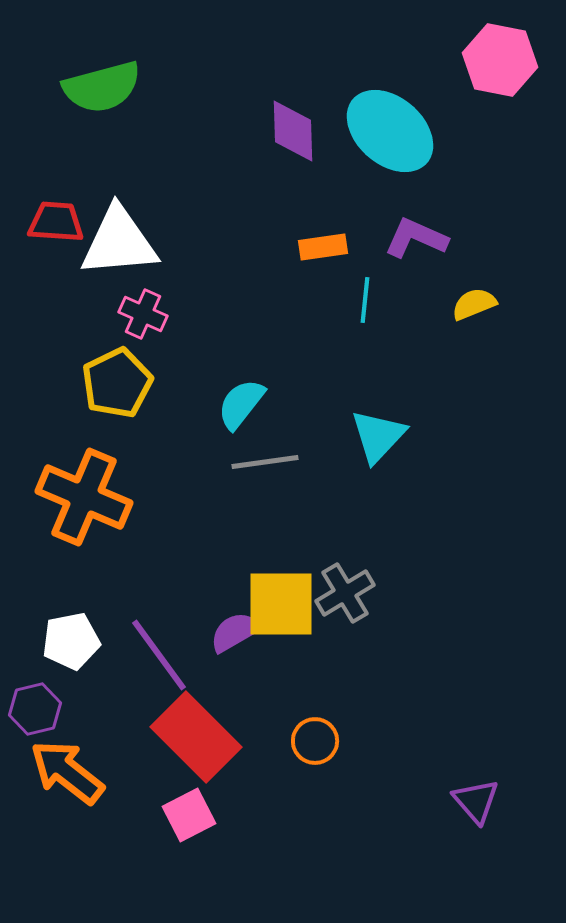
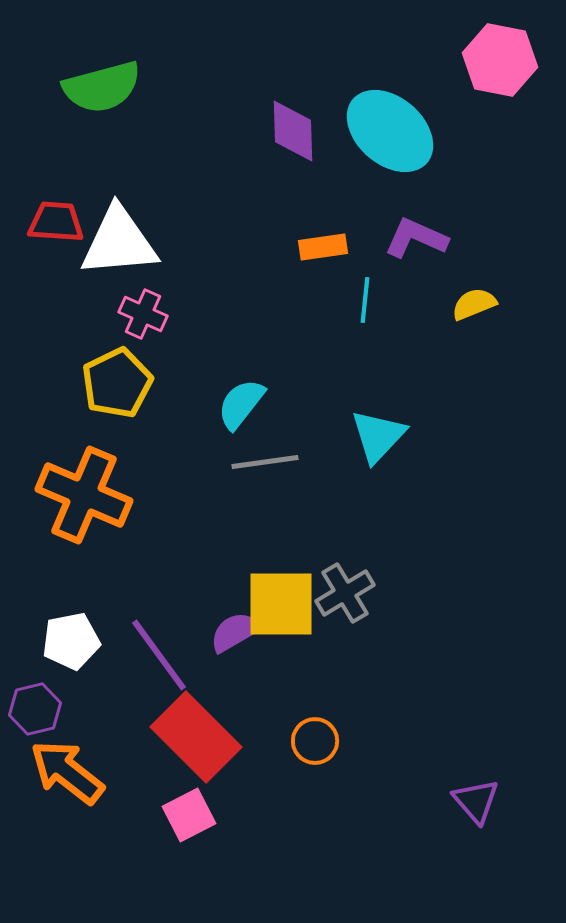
orange cross: moved 2 px up
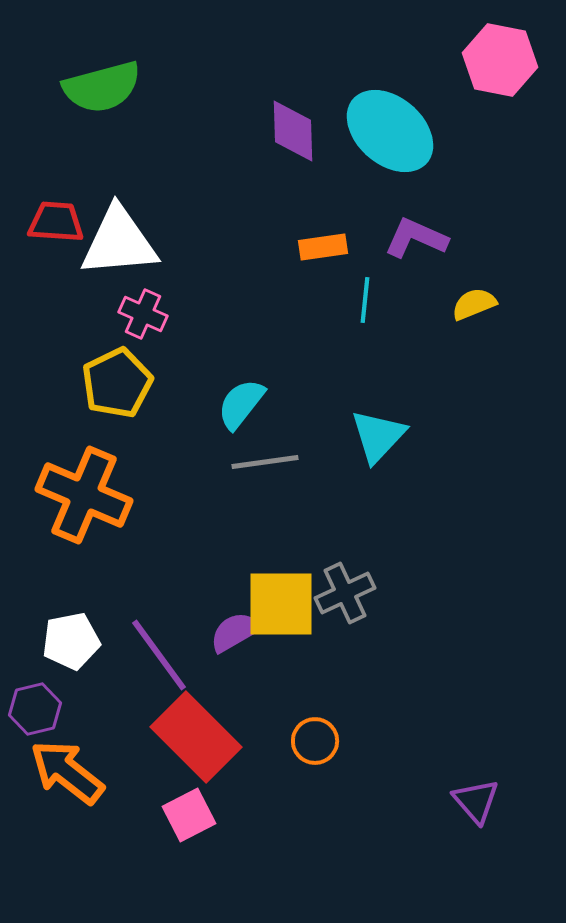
gray cross: rotated 6 degrees clockwise
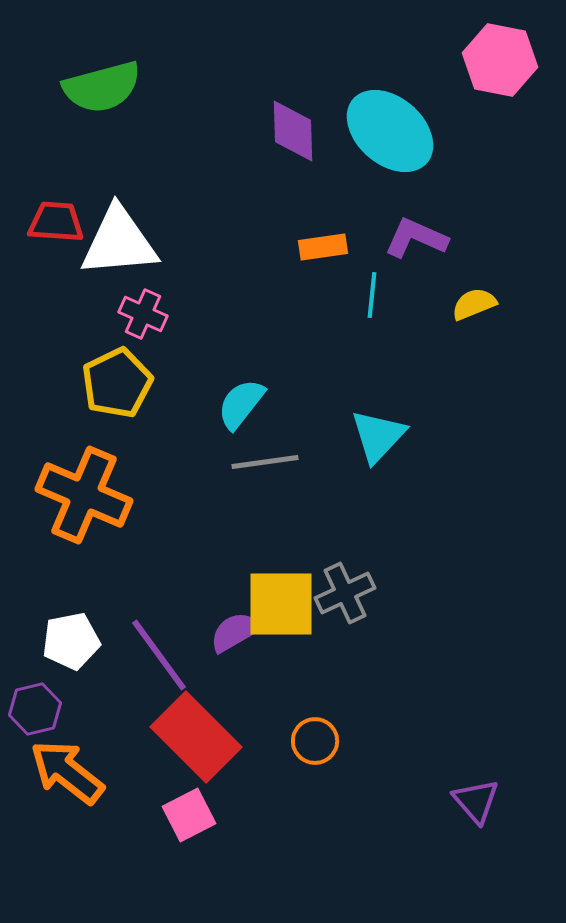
cyan line: moved 7 px right, 5 px up
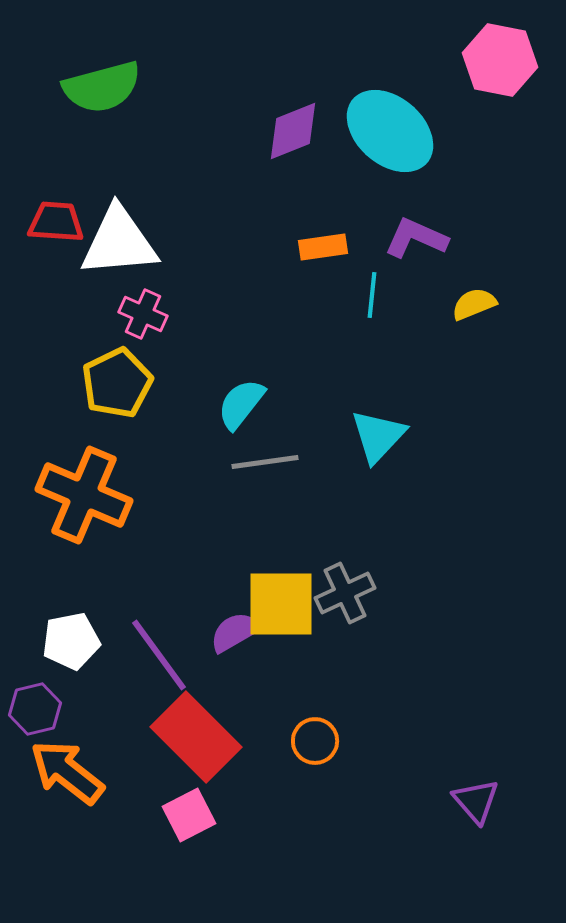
purple diamond: rotated 70 degrees clockwise
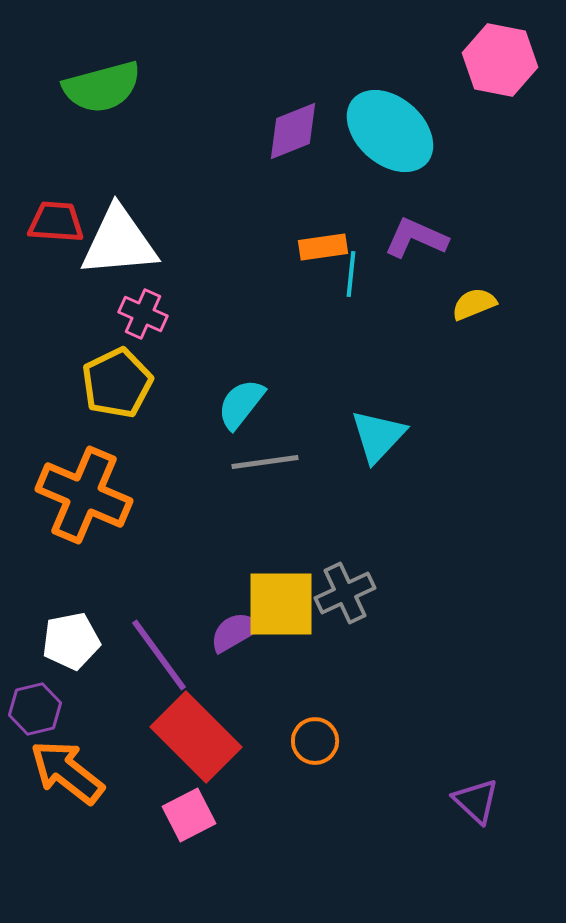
cyan line: moved 21 px left, 21 px up
purple triangle: rotated 6 degrees counterclockwise
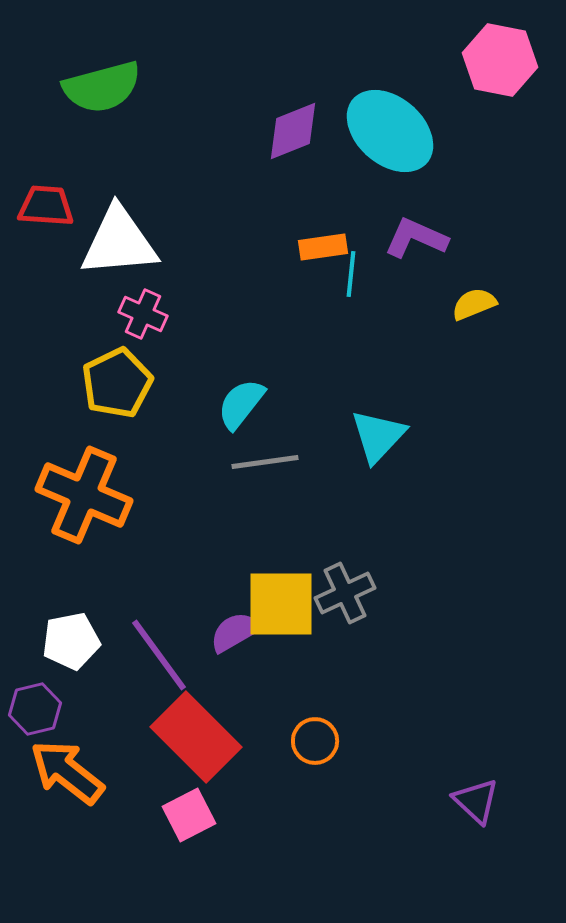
red trapezoid: moved 10 px left, 16 px up
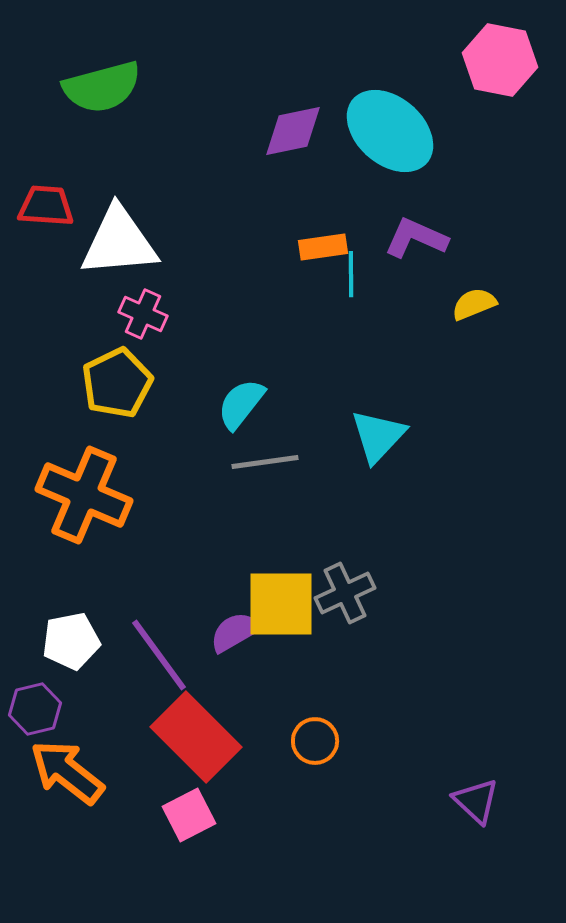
purple diamond: rotated 10 degrees clockwise
cyan line: rotated 6 degrees counterclockwise
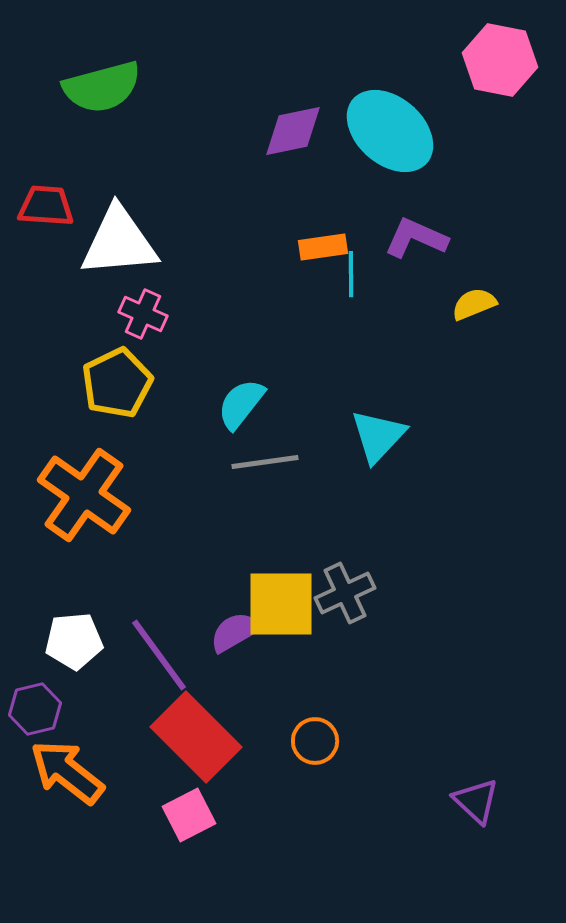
orange cross: rotated 12 degrees clockwise
white pentagon: moved 3 px right; rotated 6 degrees clockwise
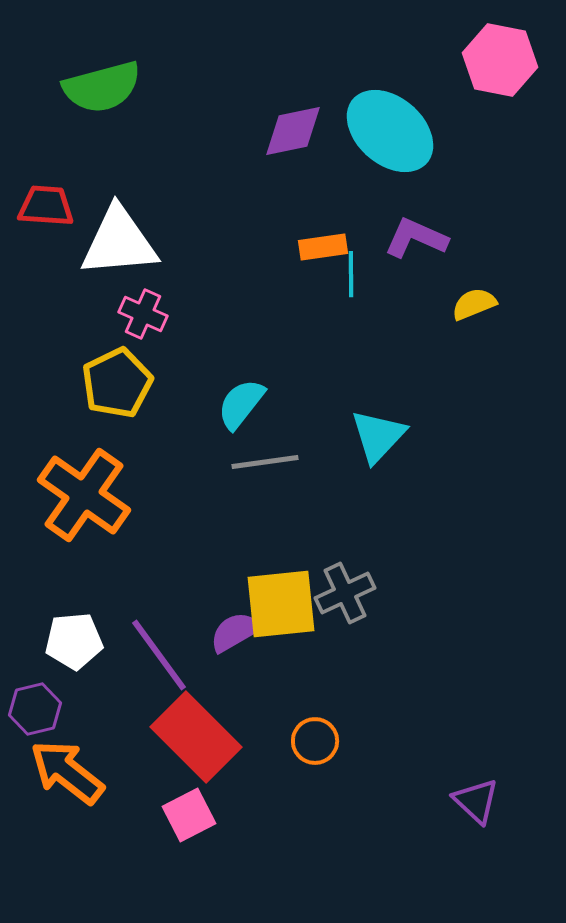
yellow square: rotated 6 degrees counterclockwise
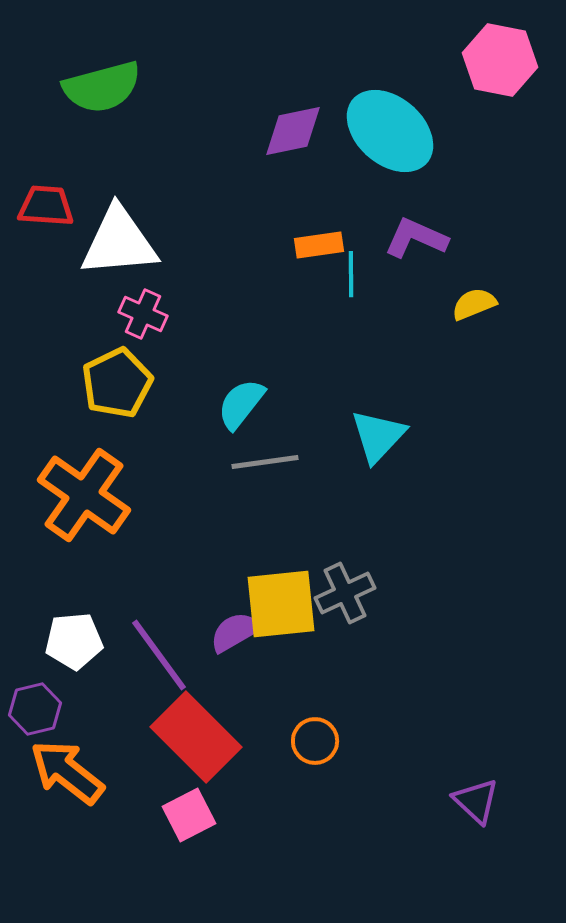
orange rectangle: moved 4 px left, 2 px up
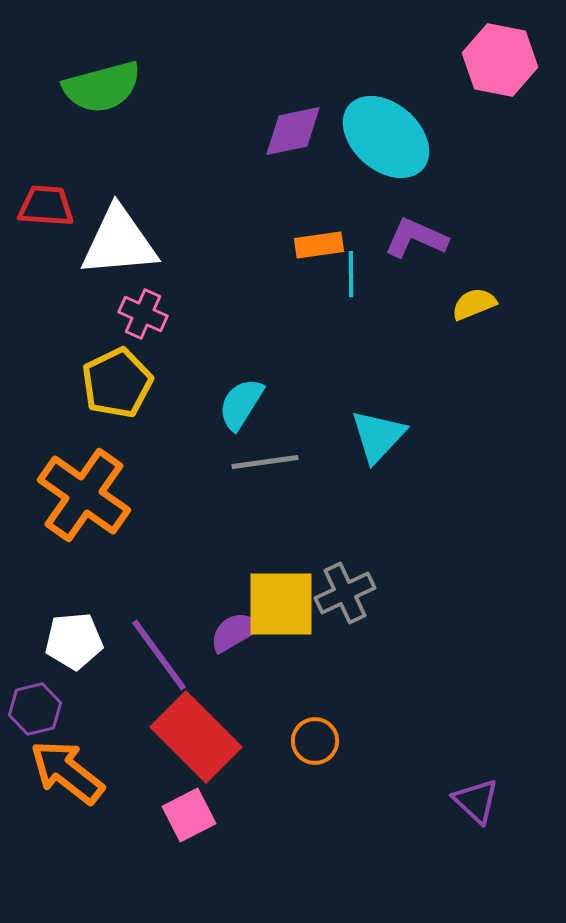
cyan ellipse: moved 4 px left, 6 px down
cyan semicircle: rotated 6 degrees counterclockwise
yellow square: rotated 6 degrees clockwise
